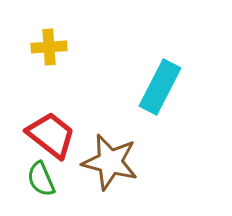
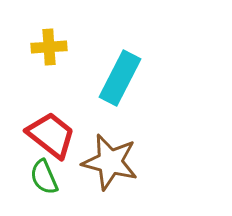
cyan rectangle: moved 40 px left, 9 px up
green semicircle: moved 3 px right, 2 px up
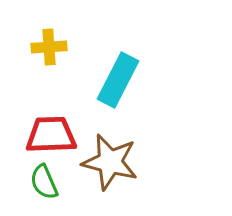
cyan rectangle: moved 2 px left, 2 px down
red trapezoid: rotated 40 degrees counterclockwise
green semicircle: moved 5 px down
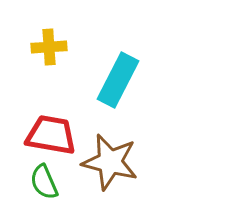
red trapezoid: rotated 12 degrees clockwise
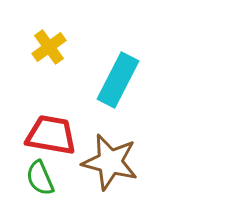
yellow cross: rotated 32 degrees counterclockwise
green semicircle: moved 4 px left, 4 px up
